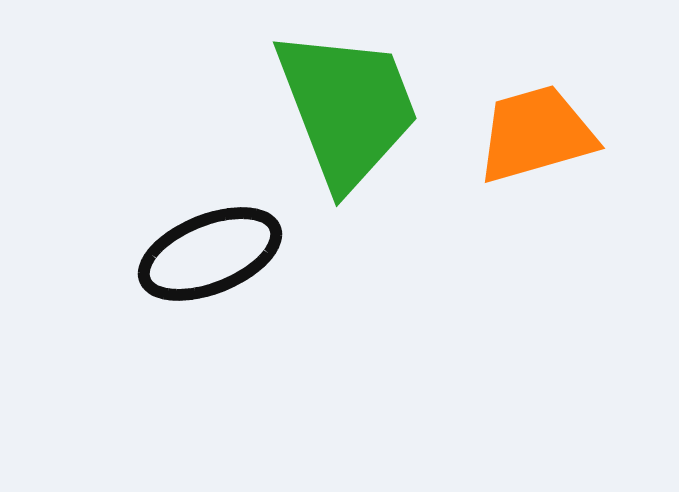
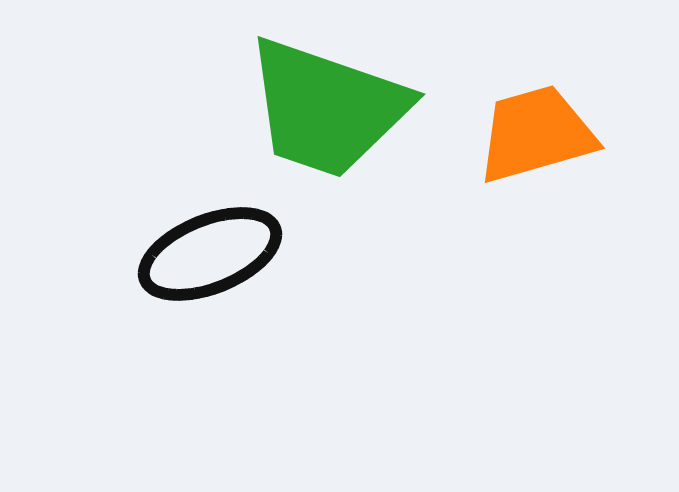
green trapezoid: moved 20 px left; rotated 130 degrees clockwise
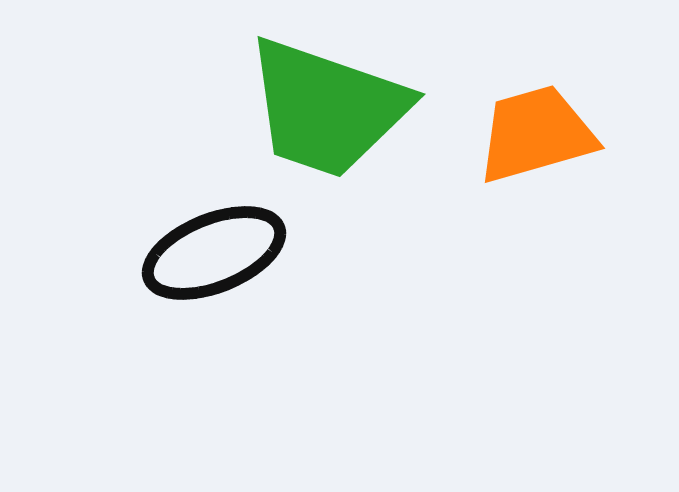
black ellipse: moved 4 px right, 1 px up
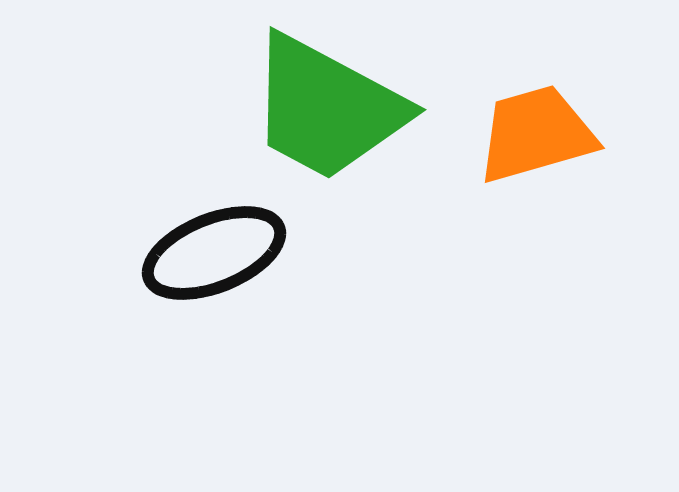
green trapezoid: rotated 9 degrees clockwise
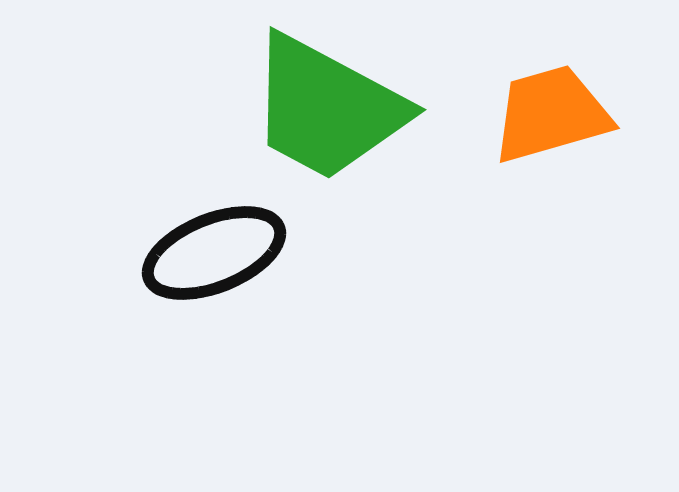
orange trapezoid: moved 15 px right, 20 px up
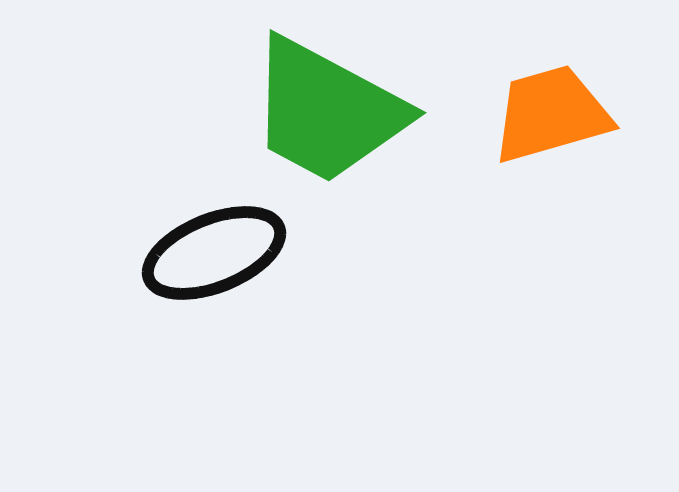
green trapezoid: moved 3 px down
